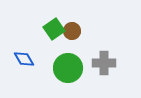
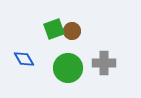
green square: rotated 15 degrees clockwise
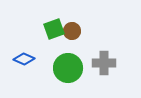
blue diamond: rotated 35 degrees counterclockwise
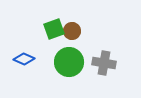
gray cross: rotated 10 degrees clockwise
green circle: moved 1 px right, 6 px up
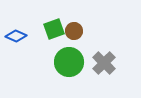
brown circle: moved 2 px right
blue diamond: moved 8 px left, 23 px up
gray cross: rotated 35 degrees clockwise
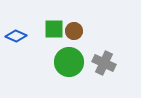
green square: rotated 20 degrees clockwise
gray cross: rotated 20 degrees counterclockwise
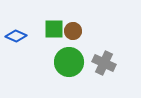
brown circle: moved 1 px left
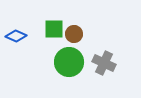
brown circle: moved 1 px right, 3 px down
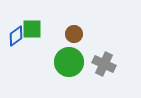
green square: moved 22 px left
blue diamond: rotated 60 degrees counterclockwise
gray cross: moved 1 px down
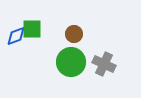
blue diamond: rotated 15 degrees clockwise
green circle: moved 2 px right
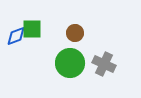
brown circle: moved 1 px right, 1 px up
green circle: moved 1 px left, 1 px down
